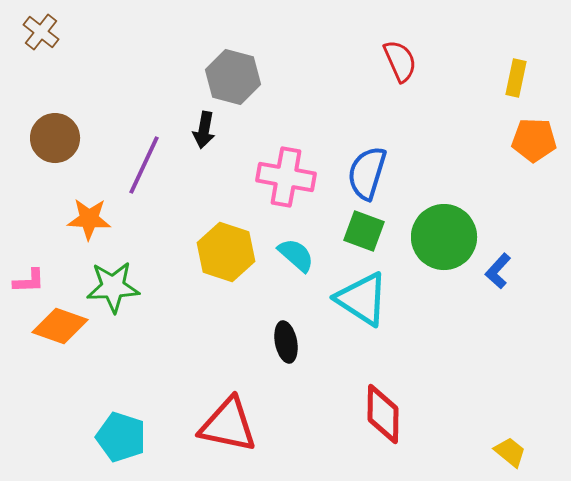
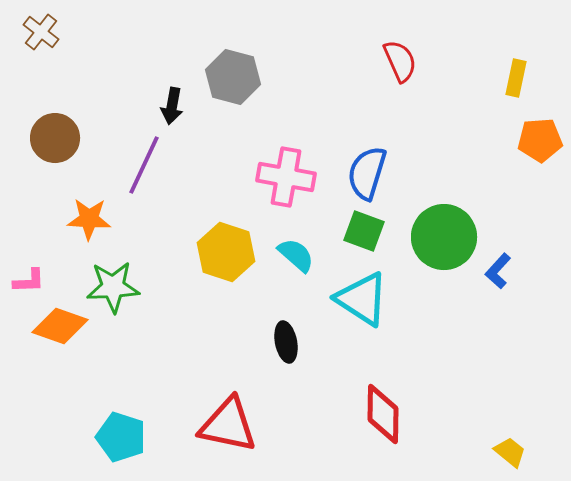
black arrow: moved 32 px left, 24 px up
orange pentagon: moved 6 px right; rotated 6 degrees counterclockwise
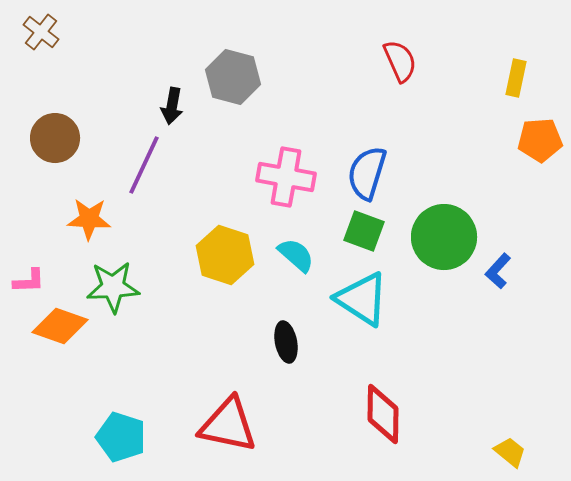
yellow hexagon: moved 1 px left, 3 px down
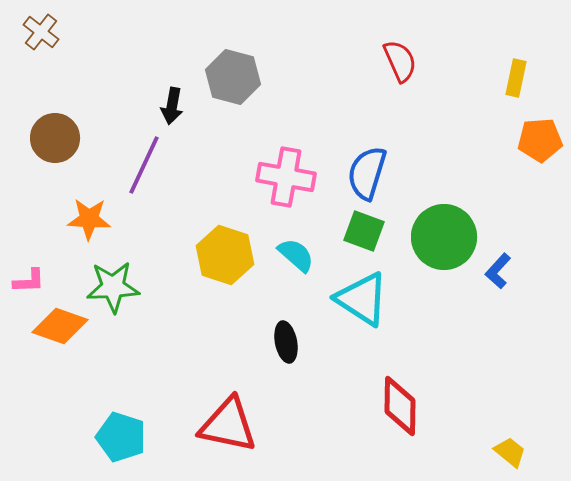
red diamond: moved 17 px right, 8 px up
